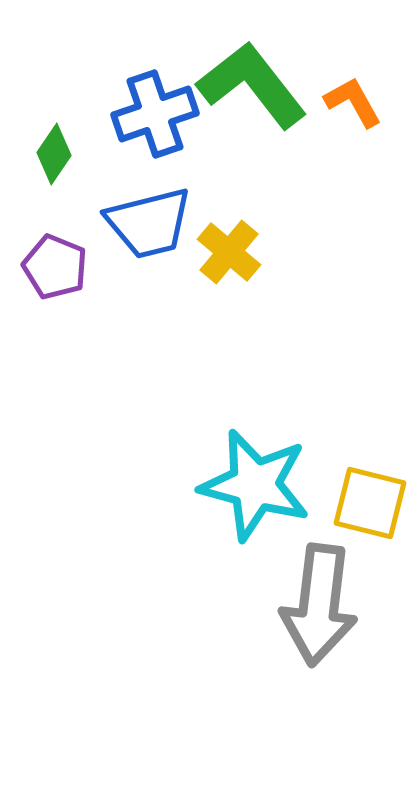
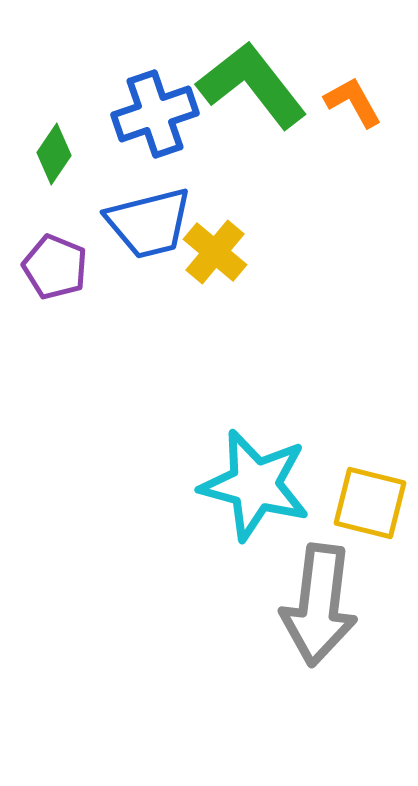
yellow cross: moved 14 px left
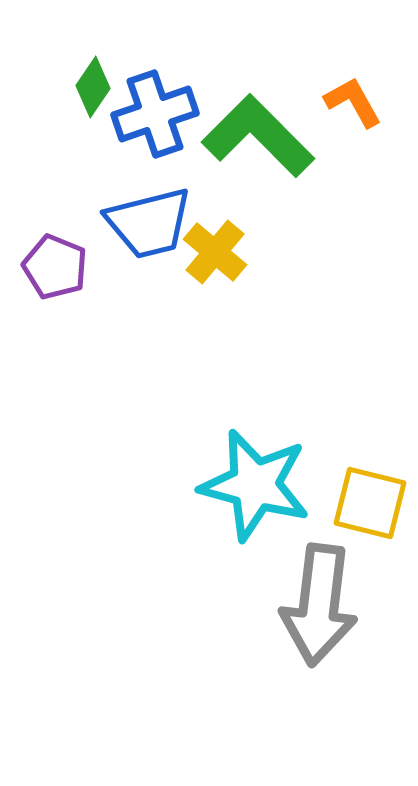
green L-shape: moved 6 px right, 51 px down; rotated 7 degrees counterclockwise
green diamond: moved 39 px right, 67 px up
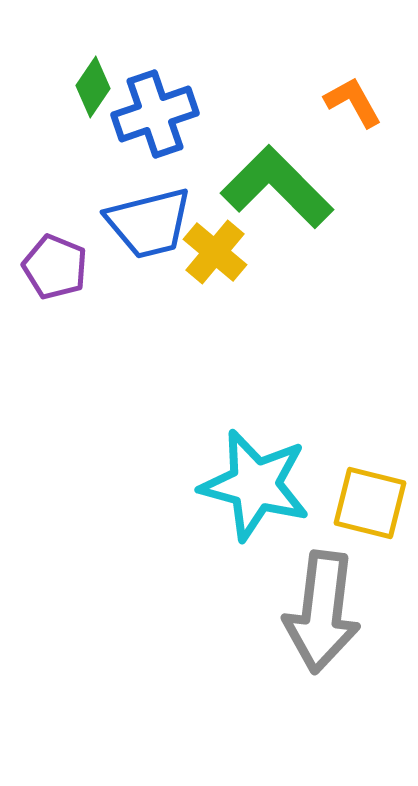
green L-shape: moved 19 px right, 51 px down
gray arrow: moved 3 px right, 7 px down
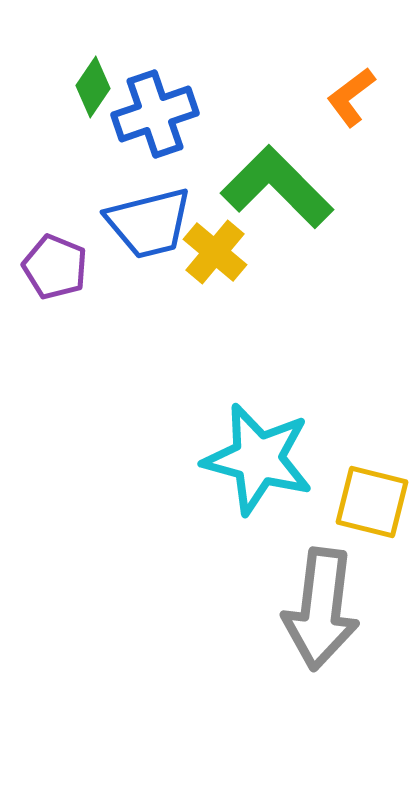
orange L-shape: moved 2 px left, 5 px up; rotated 98 degrees counterclockwise
cyan star: moved 3 px right, 26 px up
yellow square: moved 2 px right, 1 px up
gray arrow: moved 1 px left, 3 px up
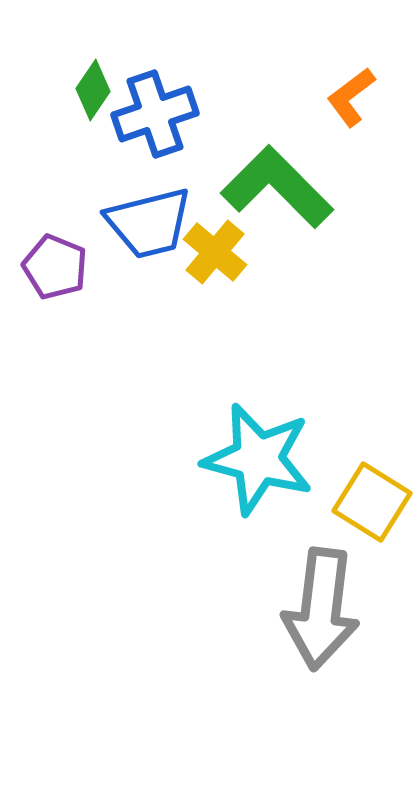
green diamond: moved 3 px down
yellow square: rotated 18 degrees clockwise
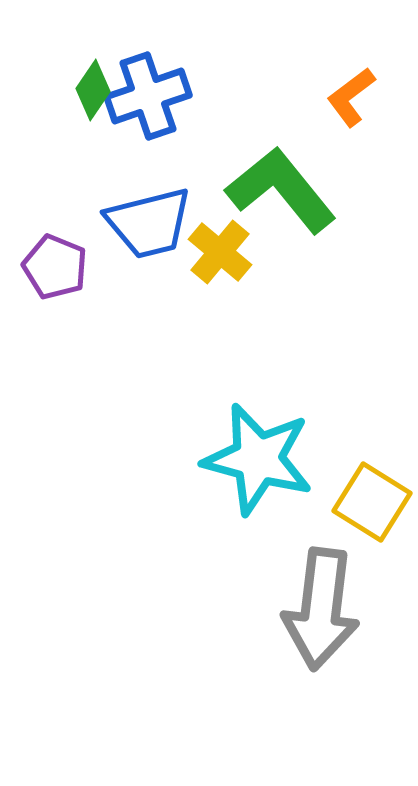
blue cross: moved 7 px left, 18 px up
green L-shape: moved 4 px right, 3 px down; rotated 6 degrees clockwise
yellow cross: moved 5 px right
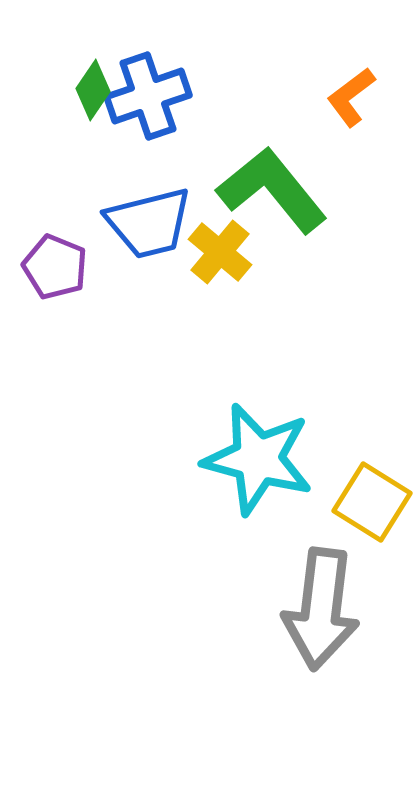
green L-shape: moved 9 px left
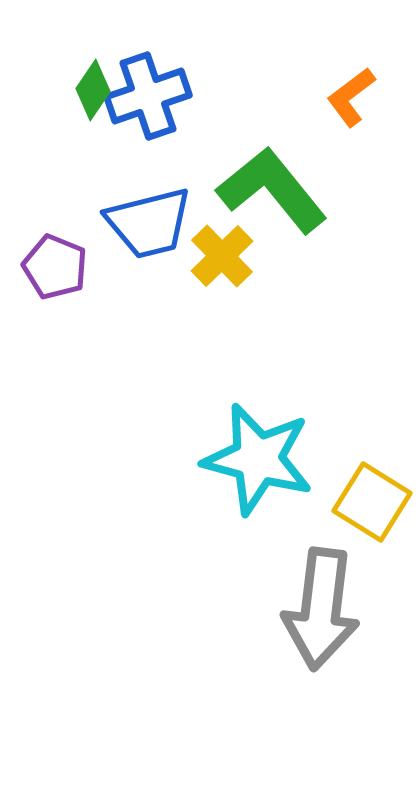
yellow cross: moved 2 px right, 4 px down; rotated 6 degrees clockwise
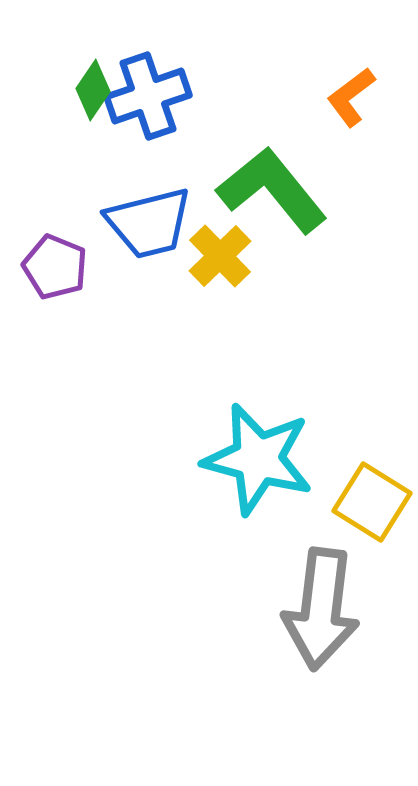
yellow cross: moved 2 px left
